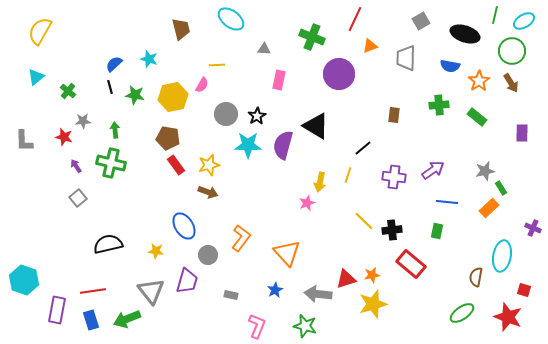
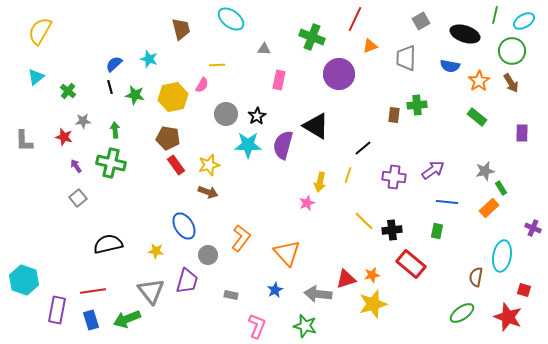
green cross at (439, 105): moved 22 px left
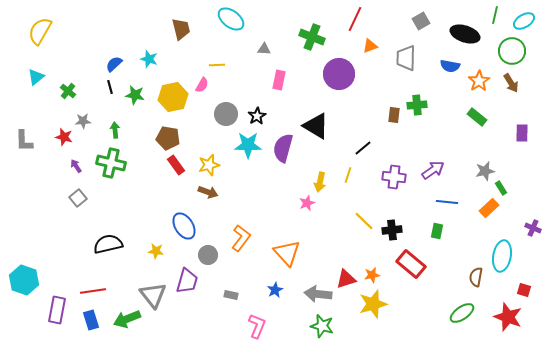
purple semicircle at (283, 145): moved 3 px down
gray triangle at (151, 291): moved 2 px right, 4 px down
green star at (305, 326): moved 17 px right
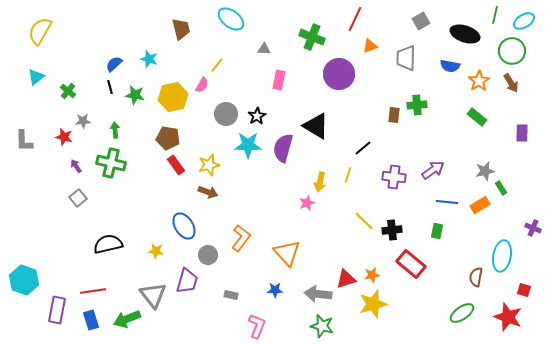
yellow line at (217, 65): rotated 49 degrees counterclockwise
orange rectangle at (489, 208): moved 9 px left, 3 px up; rotated 12 degrees clockwise
blue star at (275, 290): rotated 28 degrees clockwise
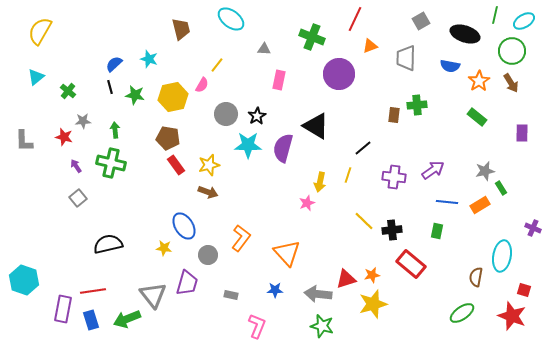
yellow star at (156, 251): moved 8 px right, 3 px up
purple trapezoid at (187, 281): moved 2 px down
purple rectangle at (57, 310): moved 6 px right, 1 px up
red star at (508, 317): moved 4 px right, 1 px up
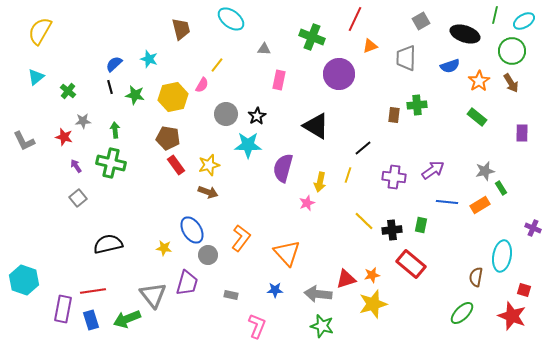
blue semicircle at (450, 66): rotated 30 degrees counterclockwise
gray L-shape at (24, 141): rotated 25 degrees counterclockwise
purple semicircle at (283, 148): moved 20 px down
blue ellipse at (184, 226): moved 8 px right, 4 px down
green rectangle at (437, 231): moved 16 px left, 6 px up
green ellipse at (462, 313): rotated 10 degrees counterclockwise
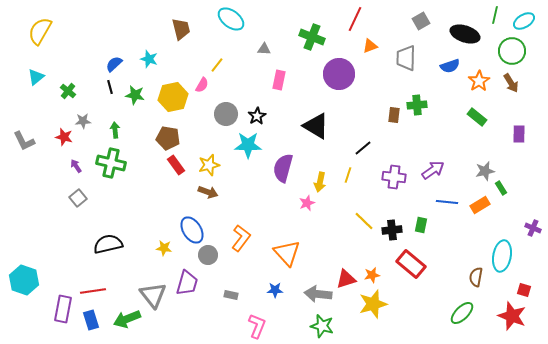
purple rectangle at (522, 133): moved 3 px left, 1 px down
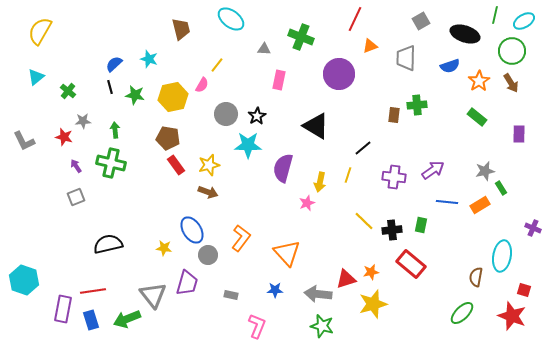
green cross at (312, 37): moved 11 px left
gray square at (78, 198): moved 2 px left, 1 px up; rotated 18 degrees clockwise
orange star at (372, 275): moved 1 px left, 3 px up
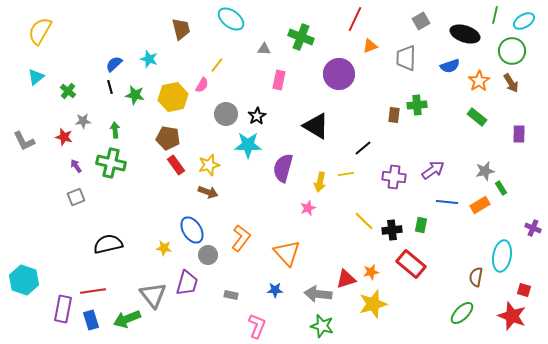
yellow line at (348, 175): moved 2 px left, 1 px up; rotated 63 degrees clockwise
pink star at (307, 203): moved 1 px right, 5 px down
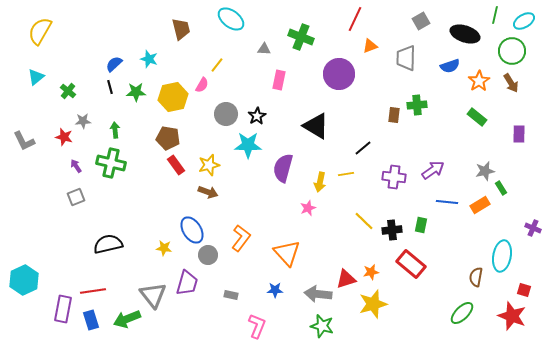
green star at (135, 95): moved 1 px right, 3 px up; rotated 12 degrees counterclockwise
cyan hexagon at (24, 280): rotated 16 degrees clockwise
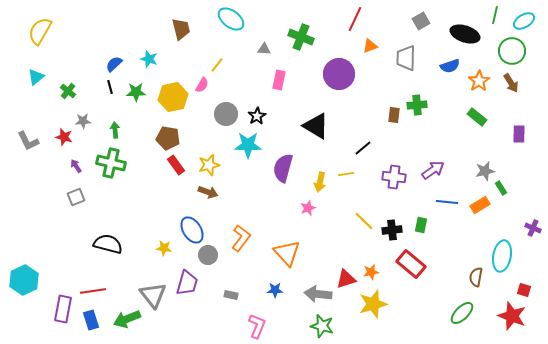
gray L-shape at (24, 141): moved 4 px right
black semicircle at (108, 244): rotated 28 degrees clockwise
